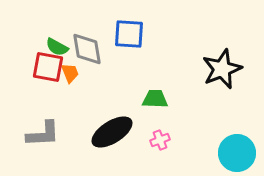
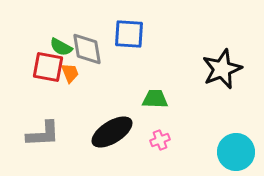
green semicircle: moved 4 px right
cyan circle: moved 1 px left, 1 px up
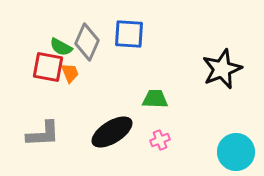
gray diamond: moved 7 px up; rotated 33 degrees clockwise
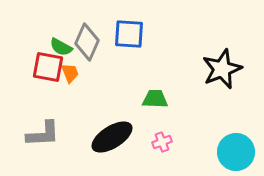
black ellipse: moved 5 px down
pink cross: moved 2 px right, 2 px down
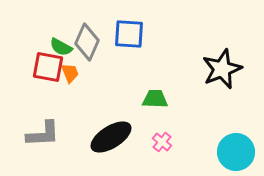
black ellipse: moved 1 px left
pink cross: rotated 30 degrees counterclockwise
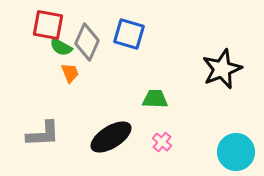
blue square: rotated 12 degrees clockwise
red square: moved 42 px up
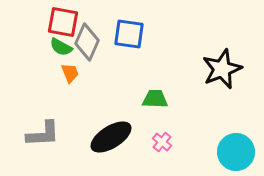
red square: moved 15 px right, 3 px up
blue square: rotated 8 degrees counterclockwise
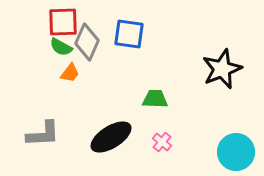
red square: rotated 12 degrees counterclockwise
orange trapezoid: rotated 60 degrees clockwise
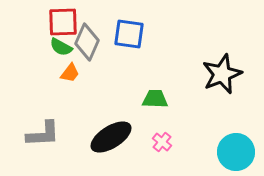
black star: moved 5 px down
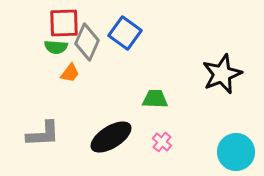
red square: moved 1 px right, 1 px down
blue square: moved 4 px left, 1 px up; rotated 28 degrees clockwise
green semicircle: moved 5 px left; rotated 25 degrees counterclockwise
